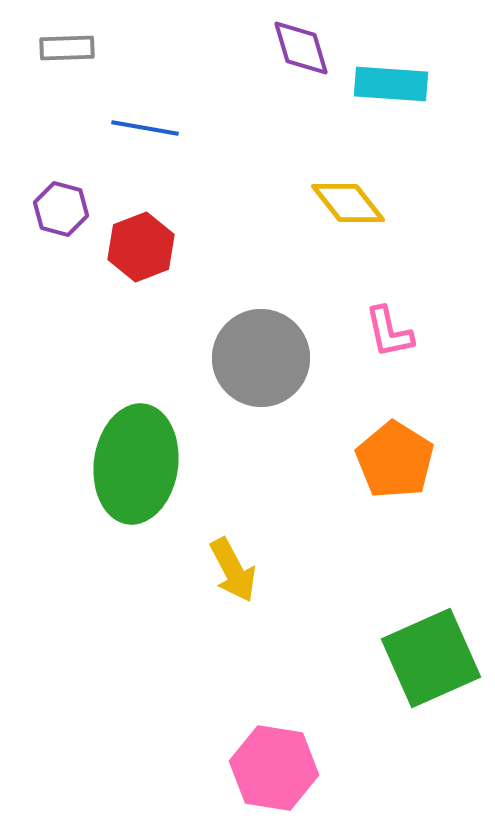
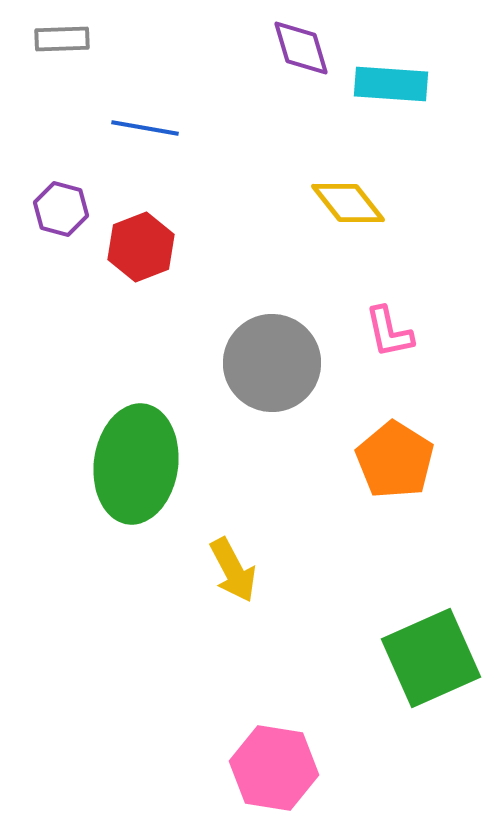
gray rectangle: moved 5 px left, 9 px up
gray circle: moved 11 px right, 5 px down
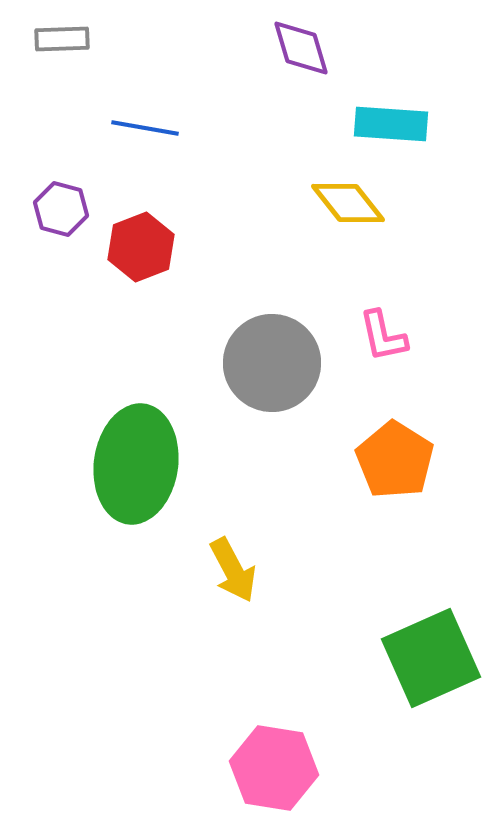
cyan rectangle: moved 40 px down
pink L-shape: moved 6 px left, 4 px down
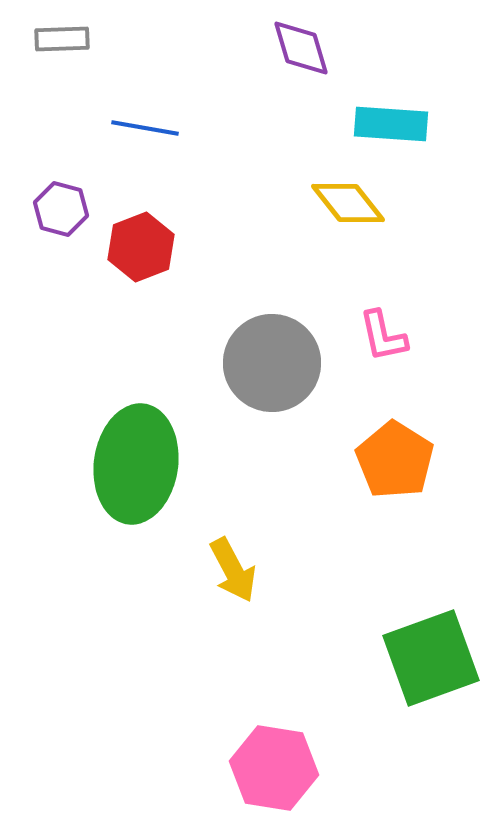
green square: rotated 4 degrees clockwise
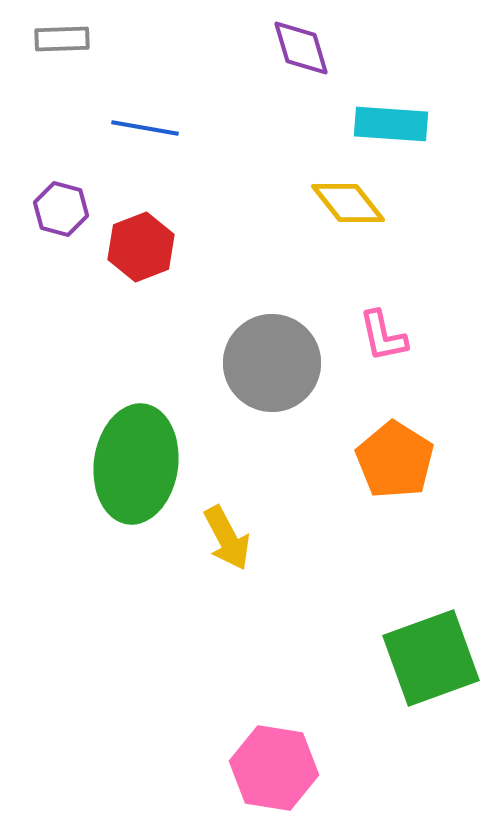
yellow arrow: moved 6 px left, 32 px up
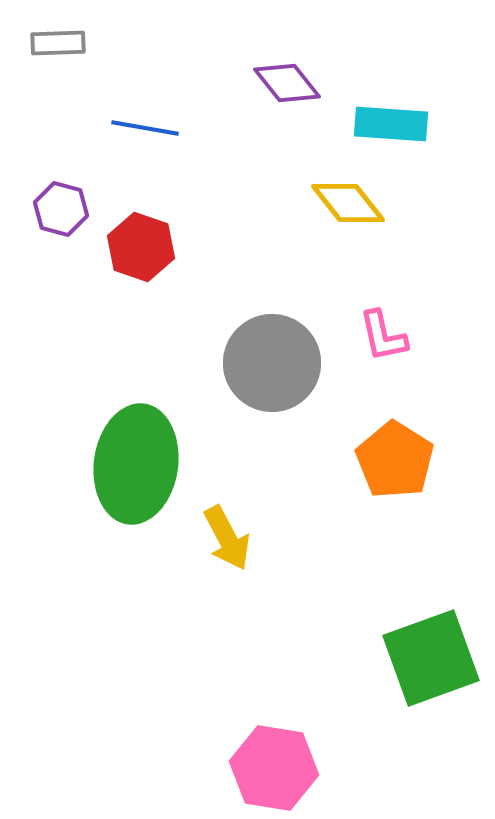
gray rectangle: moved 4 px left, 4 px down
purple diamond: moved 14 px left, 35 px down; rotated 22 degrees counterclockwise
red hexagon: rotated 20 degrees counterclockwise
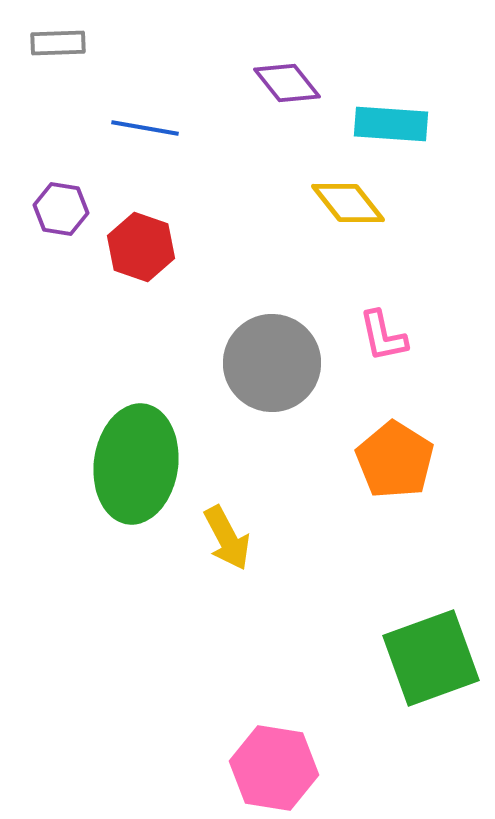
purple hexagon: rotated 6 degrees counterclockwise
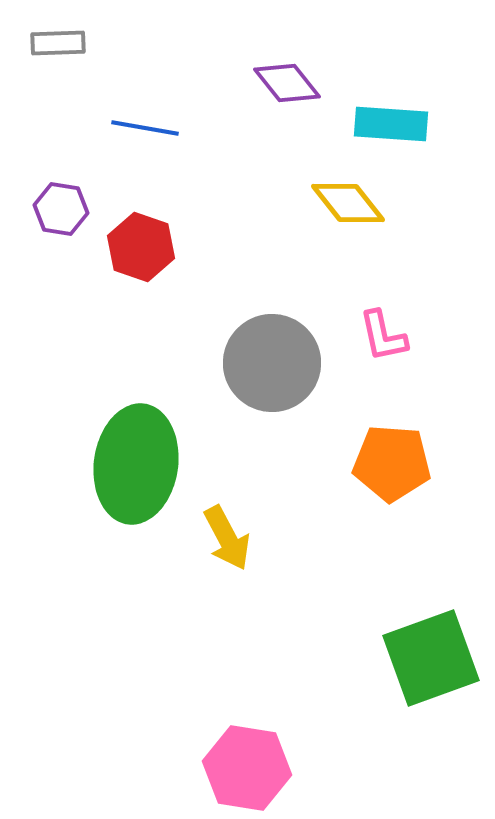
orange pentagon: moved 3 px left, 3 px down; rotated 28 degrees counterclockwise
pink hexagon: moved 27 px left
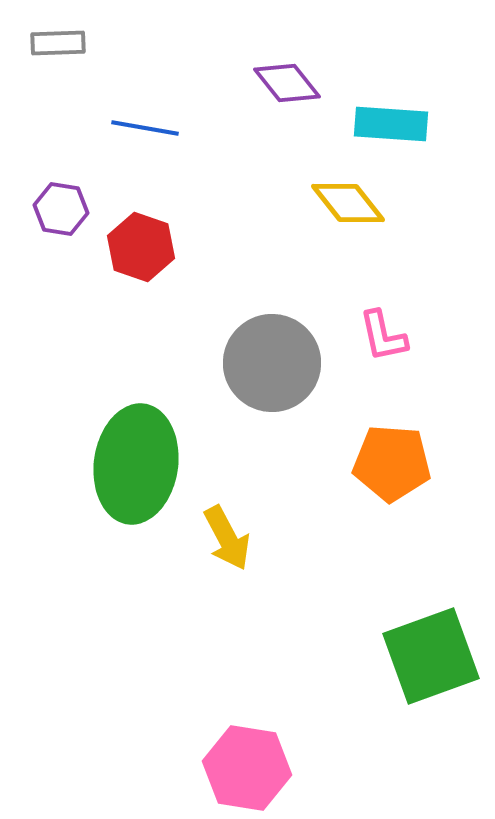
green square: moved 2 px up
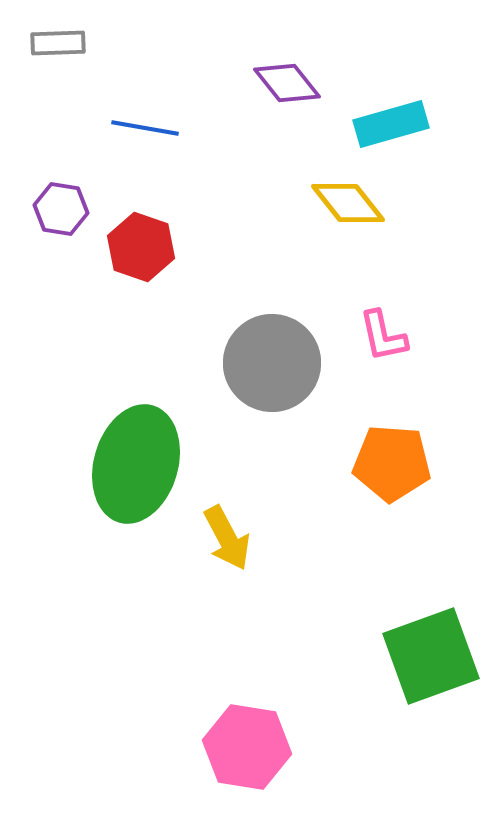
cyan rectangle: rotated 20 degrees counterclockwise
green ellipse: rotated 8 degrees clockwise
pink hexagon: moved 21 px up
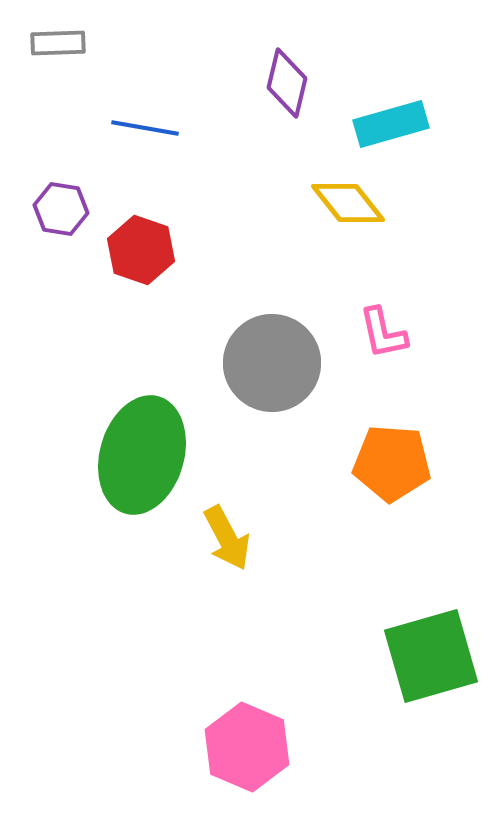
purple diamond: rotated 52 degrees clockwise
red hexagon: moved 3 px down
pink L-shape: moved 3 px up
green ellipse: moved 6 px right, 9 px up
green square: rotated 4 degrees clockwise
pink hexagon: rotated 14 degrees clockwise
